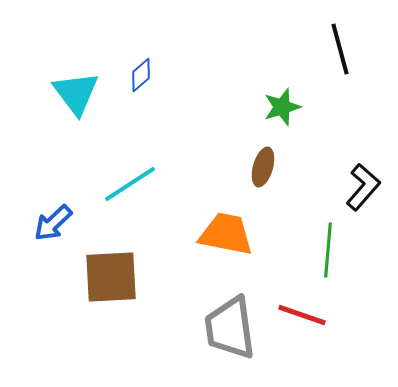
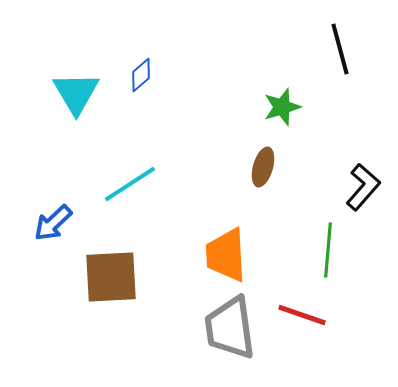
cyan triangle: rotated 6 degrees clockwise
orange trapezoid: moved 21 px down; rotated 104 degrees counterclockwise
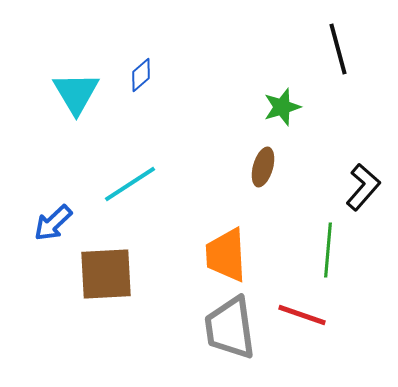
black line: moved 2 px left
brown square: moved 5 px left, 3 px up
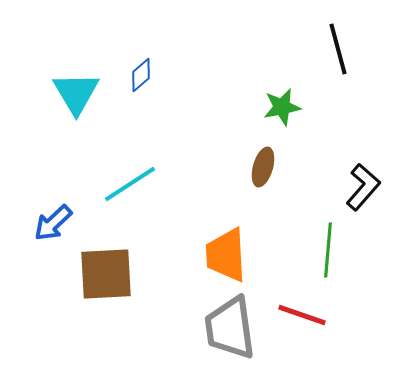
green star: rotated 6 degrees clockwise
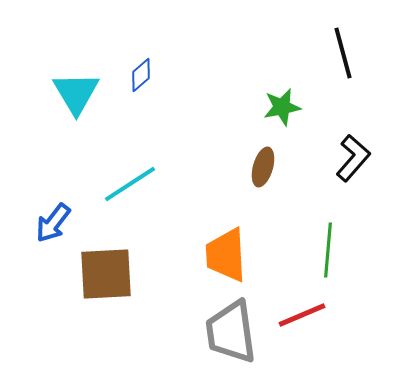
black line: moved 5 px right, 4 px down
black L-shape: moved 10 px left, 29 px up
blue arrow: rotated 9 degrees counterclockwise
red line: rotated 42 degrees counterclockwise
gray trapezoid: moved 1 px right, 4 px down
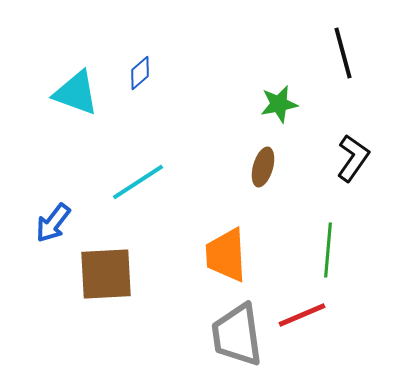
blue diamond: moved 1 px left, 2 px up
cyan triangle: rotated 39 degrees counterclockwise
green star: moved 3 px left, 3 px up
black L-shape: rotated 6 degrees counterclockwise
cyan line: moved 8 px right, 2 px up
gray trapezoid: moved 6 px right, 3 px down
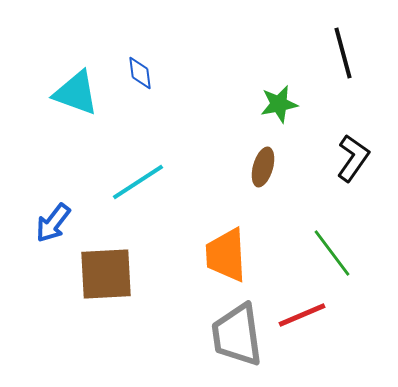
blue diamond: rotated 56 degrees counterclockwise
green line: moved 4 px right, 3 px down; rotated 42 degrees counterclockwise
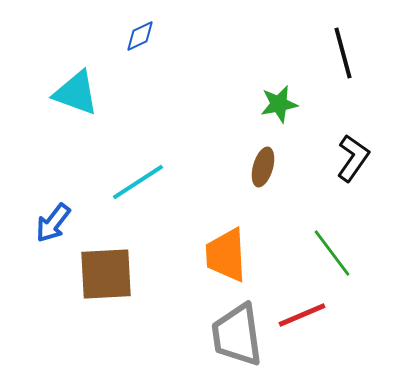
blue diamond: moved 37 px up; rotated 72 degrees clockwise
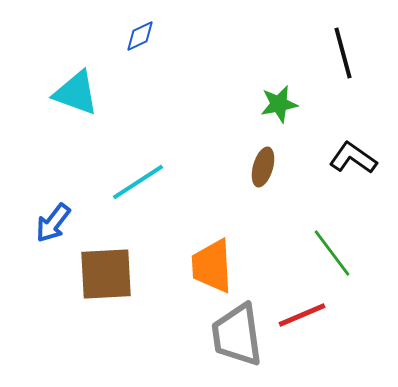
black L-shape: rotated 90 degrees counterclockwise
orange trapezoid: moved 14 px left, 11 px down
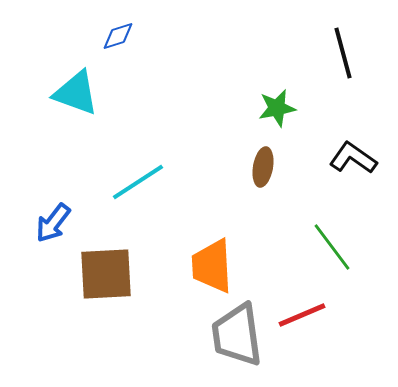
blue diamond: moved 22 px left; rotated 8 degrees clockwise
green star: moved 2 px left, 4 px down
brown ellipse: rotated 6 degrees counterclockwise
green line: moved 6 px up
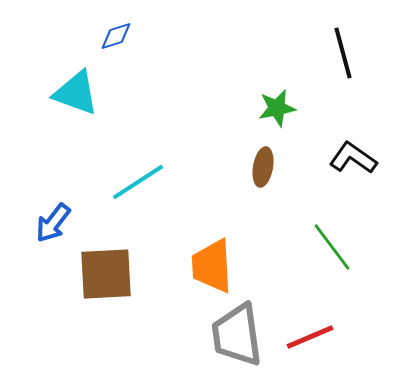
blue diamond: moved 2 px left
red line: moved 8 px right, 22 px down
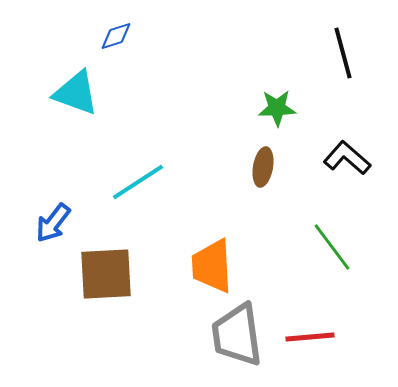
green star: rotated 9 degrees clockwise
black L-shape: moved 6 px left; rotated 6 degrees clockwise
red line: rotated 18 degrees clockwise
